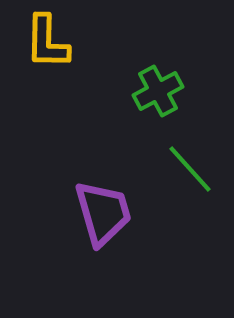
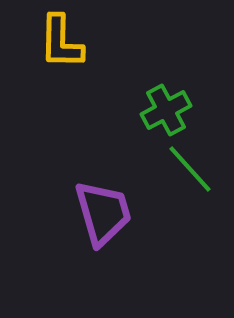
yellow L-shape: moved 14 px right
green cross: moved 8 px right, 19 px down
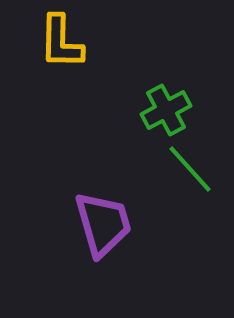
purple trapezoid: moved 11 px down
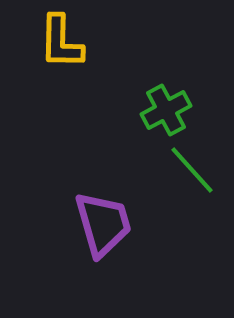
green line: moved 2 px right, 1 px down
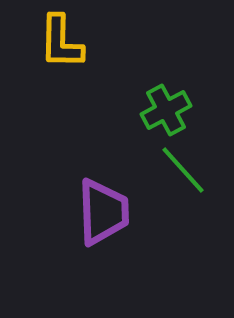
green line: moved 9 px left
purple trapezoid: moved 12 px up; rotated 14 degrees clockwise
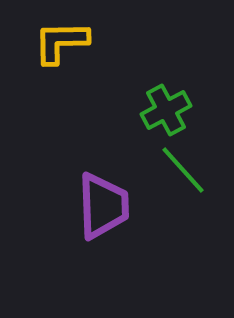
yellow L-shape: rotated 88 degrees clockwise
purple trapezoid: moved 6 px up
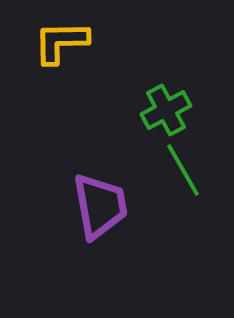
green line: rotated 12 degrees clockwise
purple trapezoid: moved 3 px left; rotated 8 degrees counterclockwise
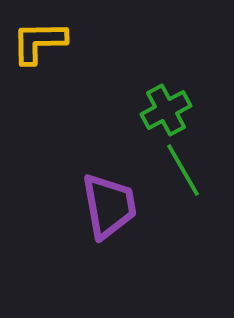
yellow L-shape: moved 22 px left
purple trapezoid: moved 9 px right
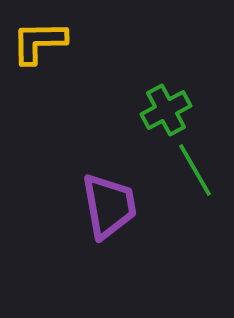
green line: moved 12 px right
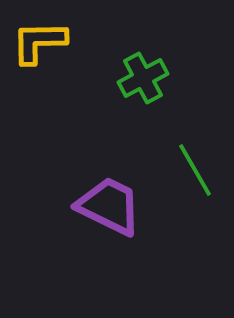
green cross: moved 23 px left, 32 px up
purple trapezoid: rotated 54 degrees counterclockwise
